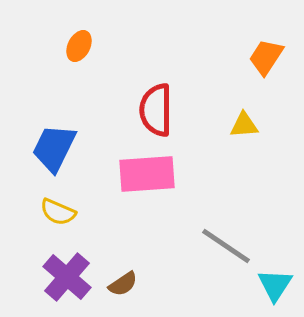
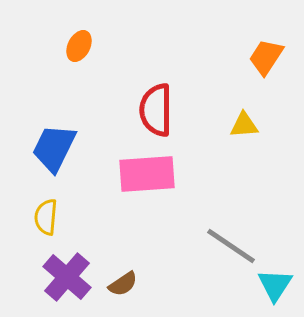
yellow semicircle: moved 12 px left, 5 px down; rotated 72 degrees clockwise
gray line: moved 5 px right
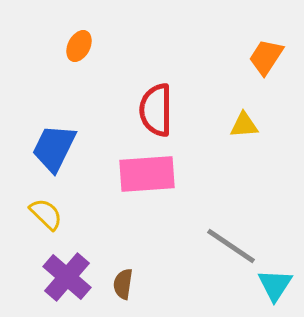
yellow semicircle: moved 3 px up; rotated 129 degrees clockwise
brown semicircle: rotated 132 degrees clockwise
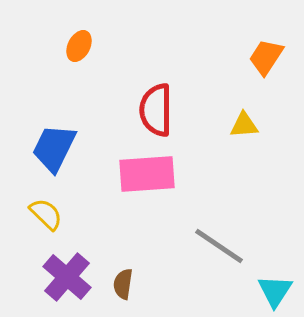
gray line: moved 12 px left
cyan triangle: moved 6 px down
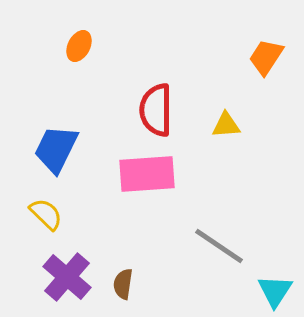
yellow triangle: moved 18 px left
blue trapezoid: moved 2 px right, 1 px down
